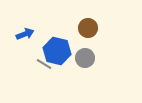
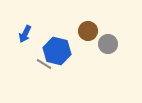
brown circle: moved 3 px down
blue arrow: rotated 138 degrees clockwise
gray circle: moved 23 px right, 14 px up
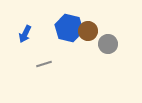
blue hexagon: moved 12 px right, 23 px up
gray line: rotated 49 degrees counterclockwise
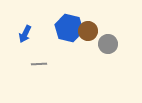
gray line: moved 5 px left; rotated 14 degrees clockwise
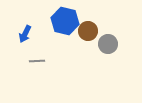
blue hexagon: moved 4 px left, 7 px up
gray line: moved 2 px left, 3 px up
